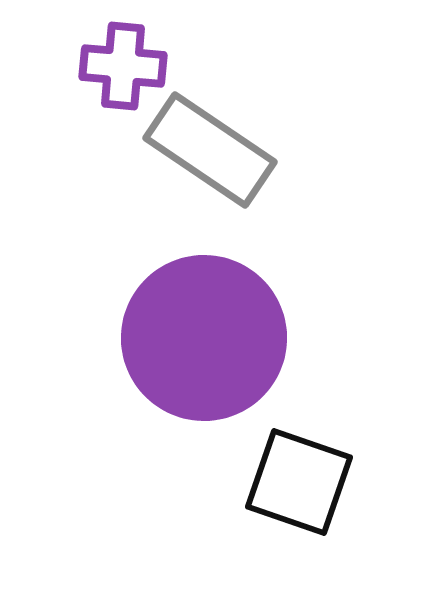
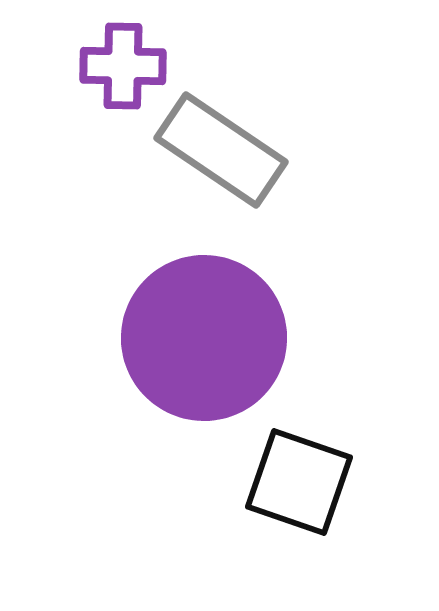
purple cross: rotated 4 degrees counterclockwise
gray rectangle: moved 11 px right
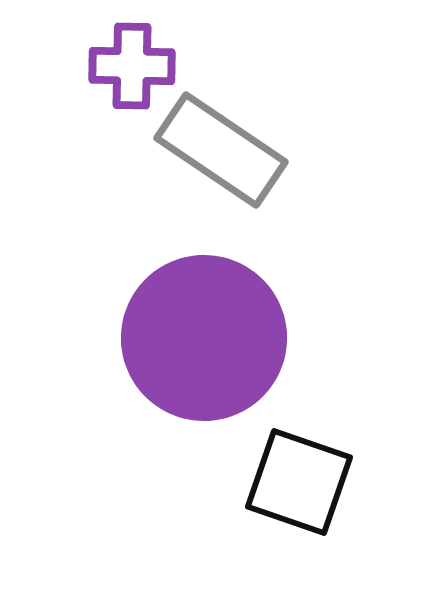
purple cross: moved 9 px right
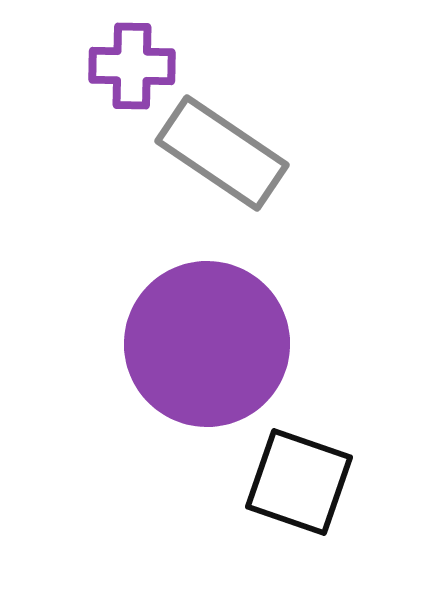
gray rectangle: moved 1 px right, 3 px down
purple circle: moved 3 px right, 6 px down
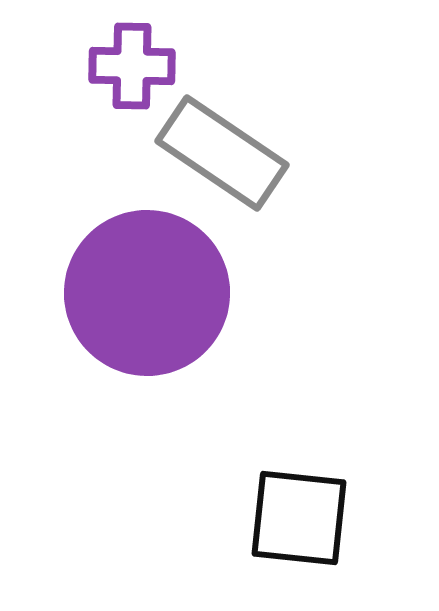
purple circle: moved 60 px left, 51 px up
black square: moved 36 px down; rotated 13 degrees counterclockwise
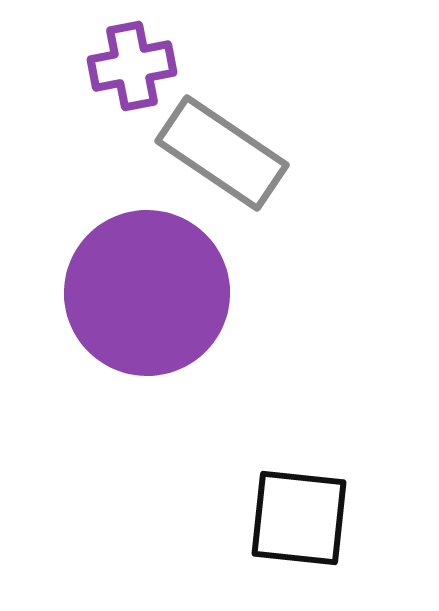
purple cross: rotated 12 degrees counterclockwise
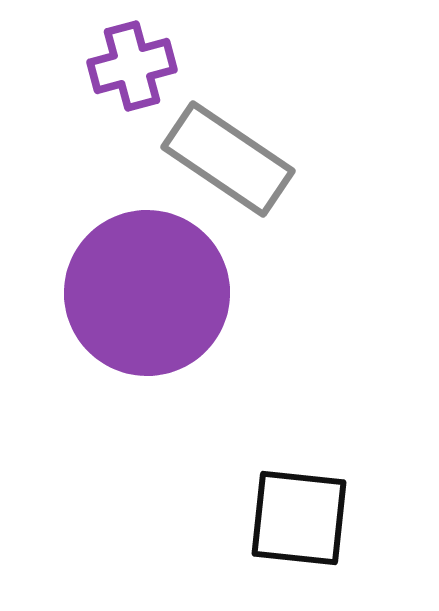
purple cross: rotated 4 degrees counterclockwise
gray rectangle: moved 6 px right, 6 px down
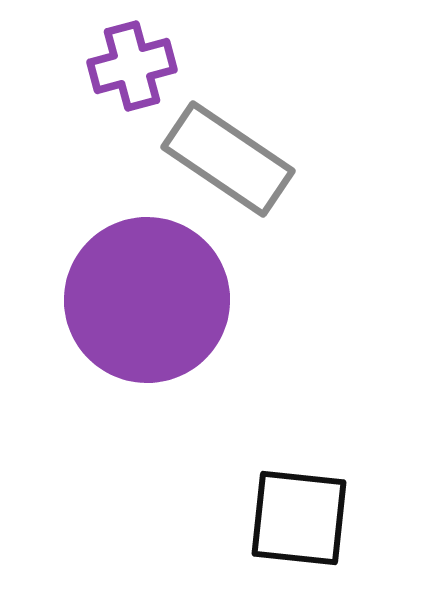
purple circle: moved 7 px down
